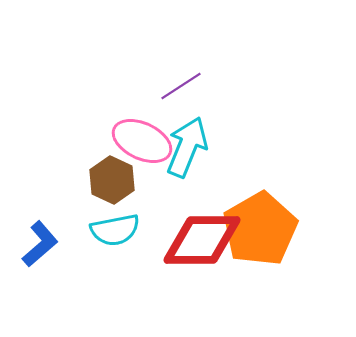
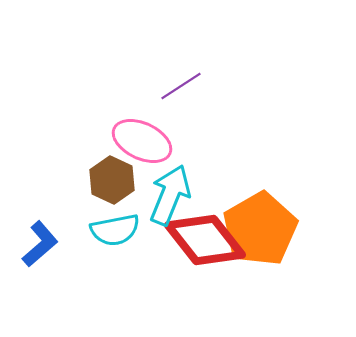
cyan arrow: moved 17 px left, 48 px down
red diamond: moved 3 px right; rotated 52 degrees clockwise
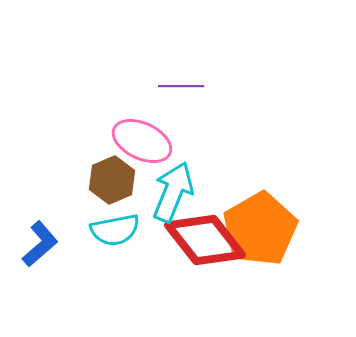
purple line: rotated 33 degrees clockwise
brown hexagon: rotated 12 degrees clockwise
cyan arrow: moved 3 px right, 3 px up
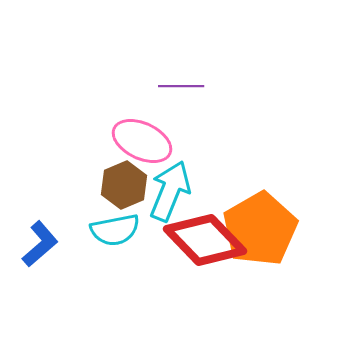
brown hexagon: moved 12 px right, 5 px down
cyan arrow: moved 3 px left, 1 px up
red diamond: rotated 6 degrees counterclockwise
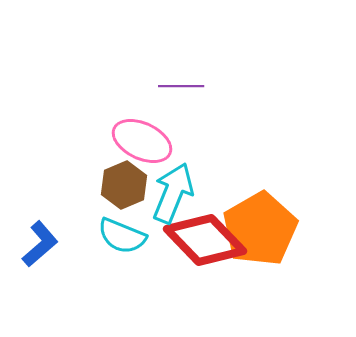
cyan arrow: moved 3 px right, 2 px down
cyan semicircle: moved 7 px right, 6 px down; rotated 33 degrees clockwise
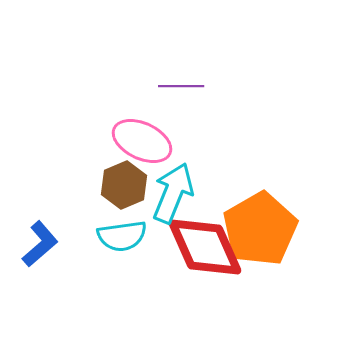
cyan semicircle: rotated 30 degrees counterclockwise
red diamond: moved 7 px down; rotated 20 degrees clockwise
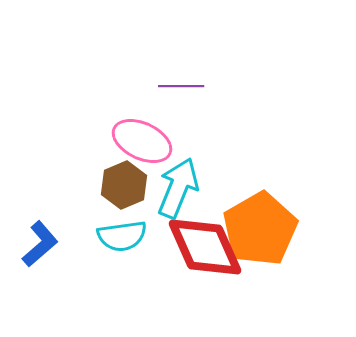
cyan arrow: moved 5 px right, 5 px up
